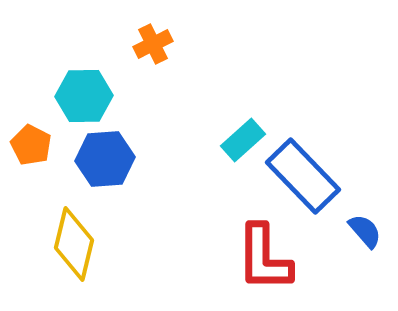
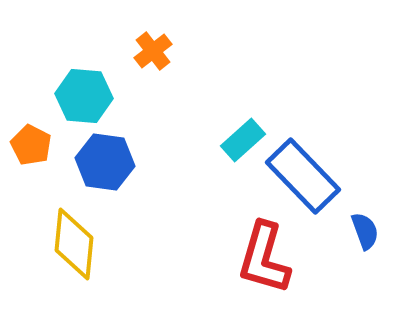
orange cross: moved 7 px down; rotated 12 degrees counterclockwise
cyan hexagon: rotated 6 degrees clockwise
blue hexagon: moved 3 px down; rotated 12 degrees clockwise
blue semicircle: rotated 21 degrees clockwise
yellow diamond: rotated 8 degrees counterclockwise
red L-shape: rotated 16 degrees clockwise
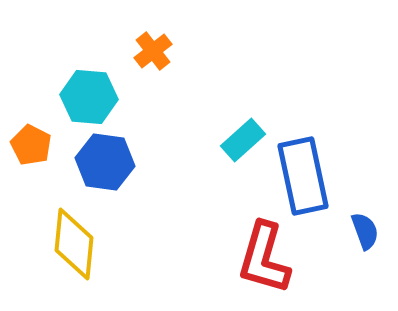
cyan hexagon: moved 5 px right, 1 px down
blue rectangle: rotated 32 degrees clockwise
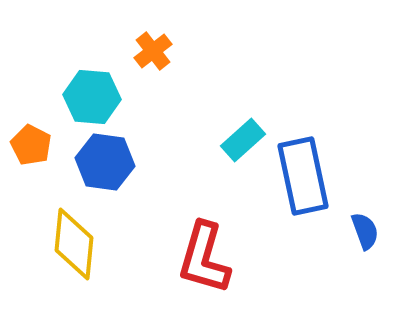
cyan hexagon: moved 3 px right
red L-shape: moved 60 px left
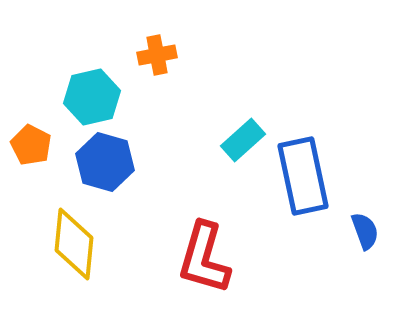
orange cross: moved 4 px right, 4 px down; rotated 27 degrees clockwise
cyan hexagon: rotated 18 degrees counterclockwise
blue hexagon: rotated 8 degrees clockwise
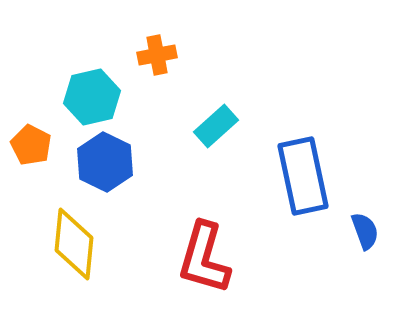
cyan rectangle: moved 27 px left, 14 px up
blue hexagon: rotated 10 degrees clockwise
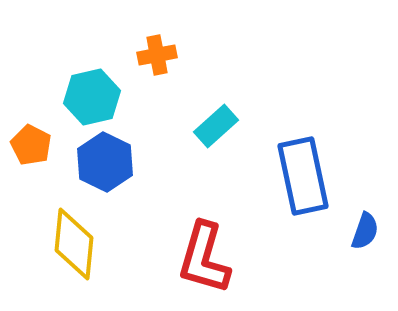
blue semicircle: rotated 39 degrees clockwise
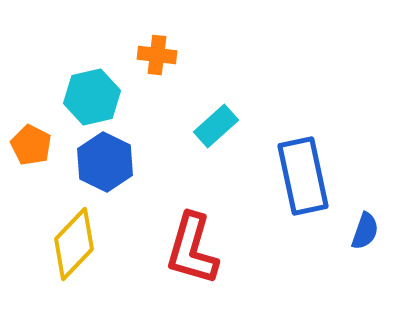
orange cross: rotated 18 degrees clockwise
yellow diamond: rotated 38 degrees clockwise
red L-shape: moved 12 px left, 9 px up
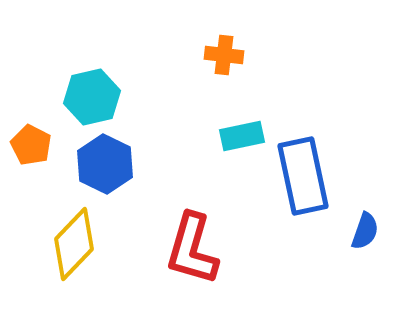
orange cross: moved 67 px right
cyan rectangle: moved 26 px right, 10 px down; rotated 30 degrees clockwise
blue hexagon: moved 2 px down
